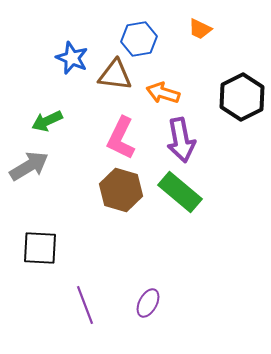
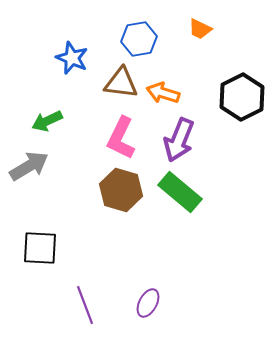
brown triangle: moved 6 px right, 8 px down
purple arrow: moved 2 px left; rotated 33 degrees clockwise
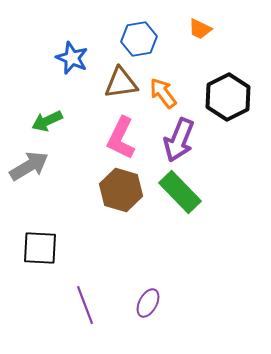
brown triangle: rotated 15 degrees counterclockwise
orange arrow: rotated 36 degrees clockwise
black hexagon: moved 14 px left
green rectangle: rotated 6 degrees clockwise
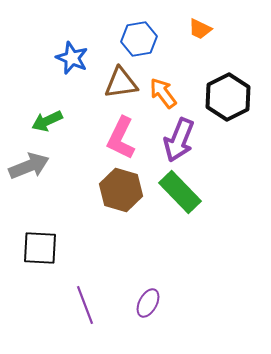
gray arrow: rotated 9 degrees clockwise
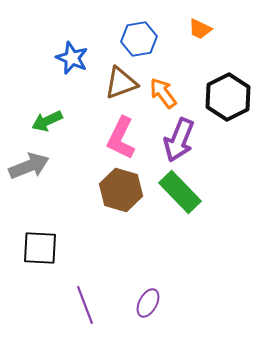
brown triangle: rotated 12 degrees counterclockwise
